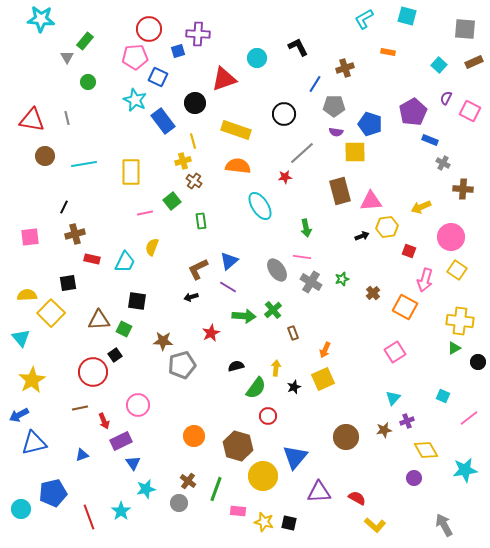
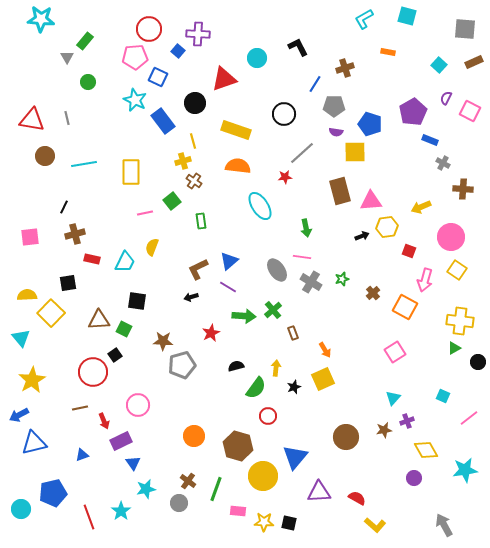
blue square at (178, 51): rotated 32 degrees counterclockwise
orange arrow at (325, 350): rotated 56 degrees counterclockwise
yellow star at (264, 522): rotated 12 degrees counterclockwise
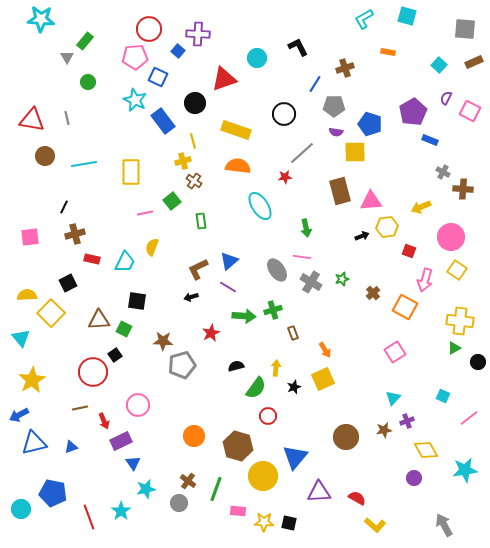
gray cross at (443, 163): moved 9 px down
black square at (68, 283): rotated 18 degrees counterclockwise
green cross at (273, 310): rotated 24 degrees clockwise
blue triangle at (82, 455): moved 11 px left, 8 px up
blue pentagon at (53, 493): rotated 24 degrees clockwise
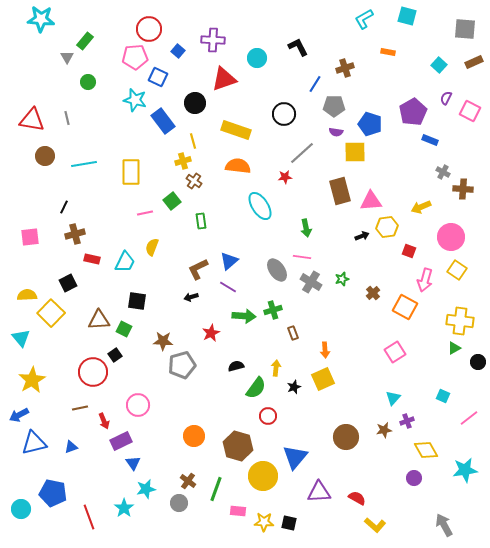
purple cross at (198, 34): moved 15 px right, 6 px down
cyan star at (135, 100): rotated 10 degrees counterclockwise
orange arrow at (325, 350): rotated 28 degrees clockwise
cyan star at (121, 511): moved 3 px right, 3 px up
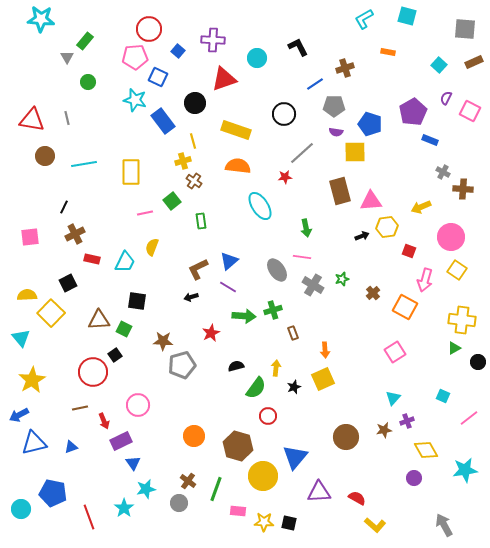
blue line at (315, 84): rotated 24 degrees clockwise
brown cross at (75, 234): rotated 12 degrees counterclockwise
gray cross at (311, 282): moved 2 px right, 3 px down
yellow cross at (460, 321): moved 2 px right, 1 px up
